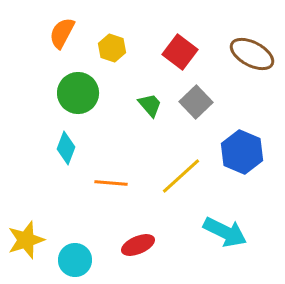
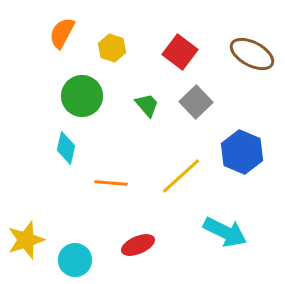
green circle: moved 4 px right, 3 px down
green trapezoid: moved 3 px left
cyan diamond: rotated 8 degrees counterclockwise
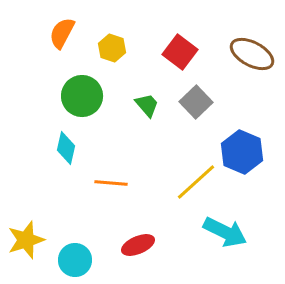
yellow line: moved 15 px right, 6 px down
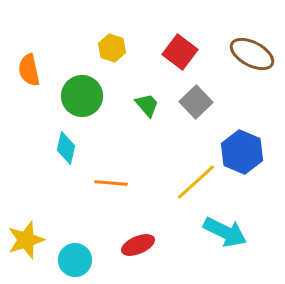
orange semicircle: moved 33 px left, 37 px down; rotated 40 degrees counterclockwise
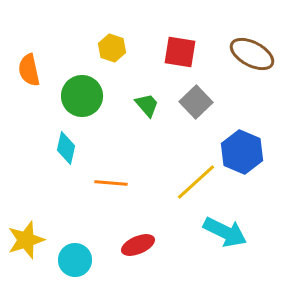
red square: rotated 28 degrees counterclockwise
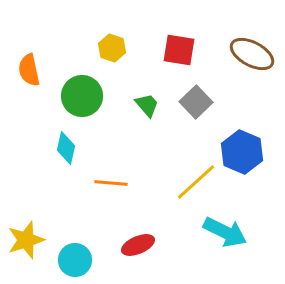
red square: moved 1 px left, 2 px up
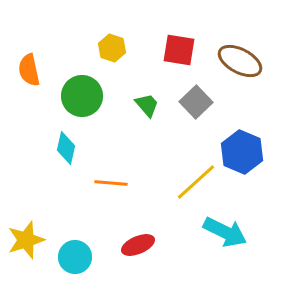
brown ellipse: moved 12 px left, 7 px down
cyan circle: moved 3 px up
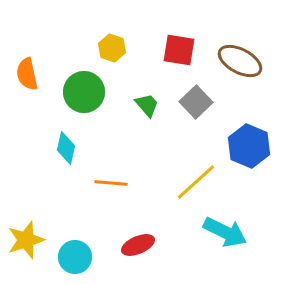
orange semicircle: moved 2 px left, 4 px down
green circle: moved 2 px right, 4 px up
blue hexagon: moved 7 px right, 6 px up
